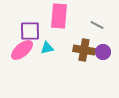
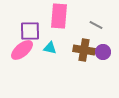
gray line: moved 1 px left
cyan triangle: moved 3 px right; rotated 24 degrees clockwise
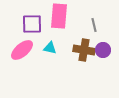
gray line: moved 2 px left; rotated 48 degrees clockwise
purple square: moved 2 px right, 7 px up
purple circle: moved 2 px up
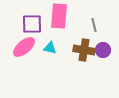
pink ellipse: moved 2 px right, 3 px up
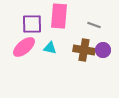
gray line: rotated 56 degrees counterclockwise
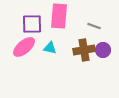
gray line: moved 1 px down
brown cross: rotated 20 degrees counterclockwise
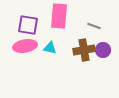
purple square: moved 4 px left, 1 px down; rotated 10 degrees clockwise
pink ellipse: moved 1 px right, 1 px up; rotated 30 degrees clockwise
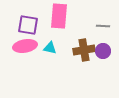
gray line: moved 9 px right; rotated 16 degrees counterclockwise
purple circle: moved 1 px down
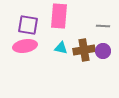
cyan triangle: moved 11 px right
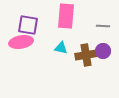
pink rectangle: moved 7 px right
pink ellipse: moved 4 px left, 4 px up
brown cross: moved 2 px right, 5 px down
